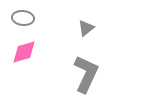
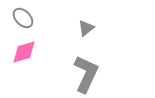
gray ellipse: rotated 40 degrees clockwise
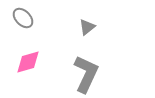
gray triangle: moved 1 px right, 1 px up
pink diamond: moved 4 px right, 10 px down
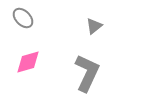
gray triangle: moved 7 px right, 1 px up
gray L-shape: moved 1 px right, 1 px up
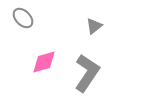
pink diamond: moved 16 px right
gray L-shape: rotated 9 degrees clockwise
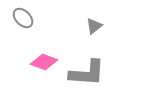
pink diamond: rotated 36 degrees clockwise
gray L-shape: rotated 60 degrees clockwise
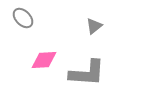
pink diamond: moved 2 px up; rotated 24 degrees counterclockwise
